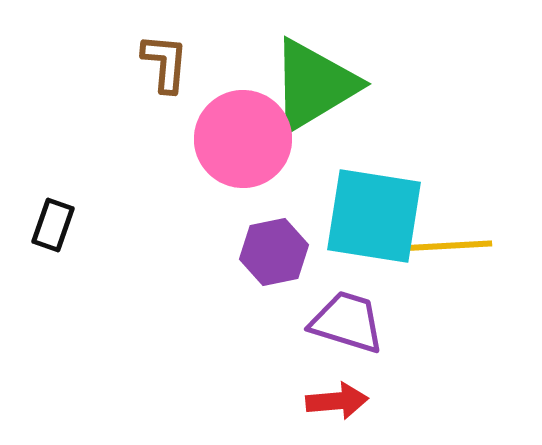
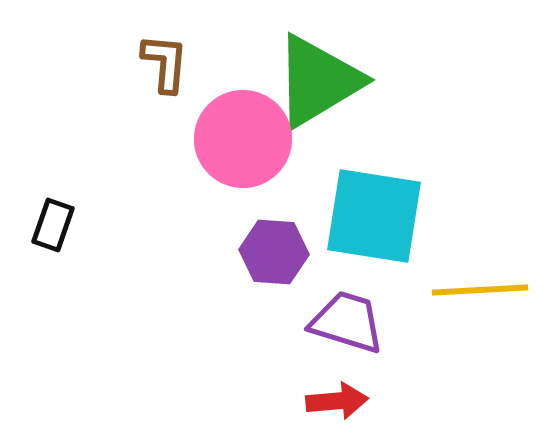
green triangle: moved 4 px right, 4 px up
yellow line: moved 36 px right, 44 px down
purple hexagon: rotated 16 degrees clockwise
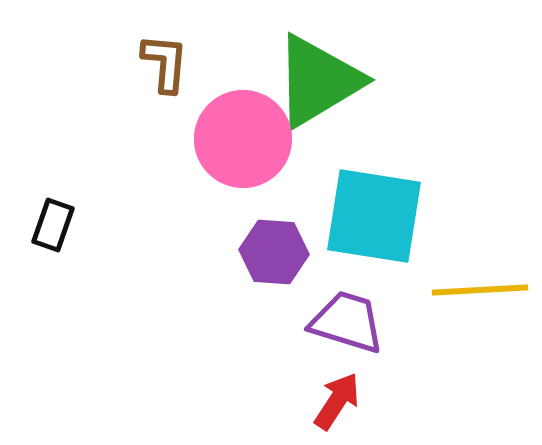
red arrow: rotated 52 degrees counterclockwise
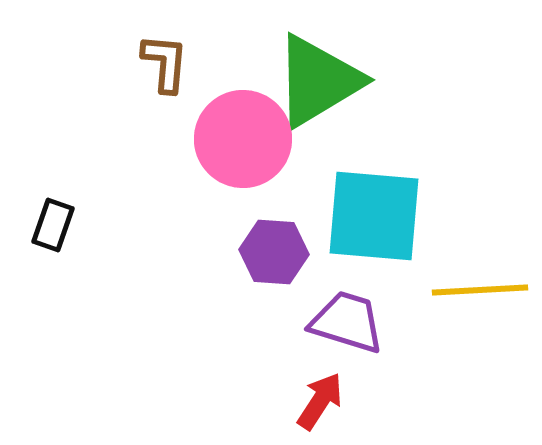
cyan square: rotated 4 degrees counterclockwise
red arrow: moved 17 px left
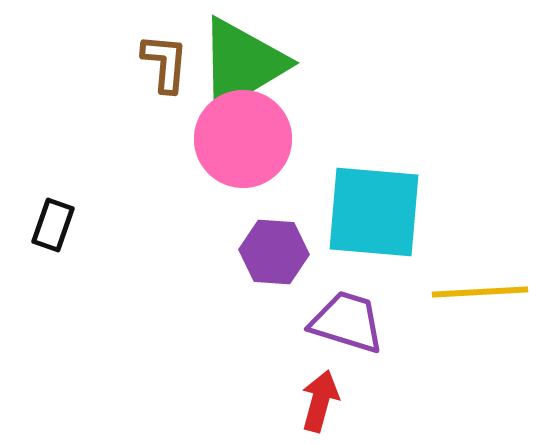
green triangle: moved 76 px left, 17 px up
cyan square: moved 4 px up
yellow line: moved 2 px down
red arrow: rotated 18 degrees counterclockwise
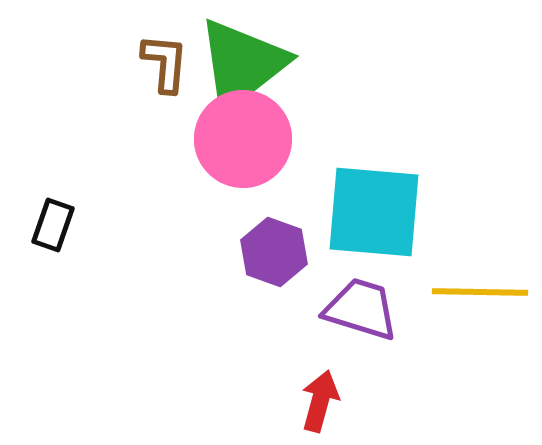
green triangle: rotated 7 degrees counterclockwise
purple hexagon: rotated 16 degrees clockwise
yellow line: rotated 4 degrees clockwise
purple trapezoid: moved 14 px right, 13 px up
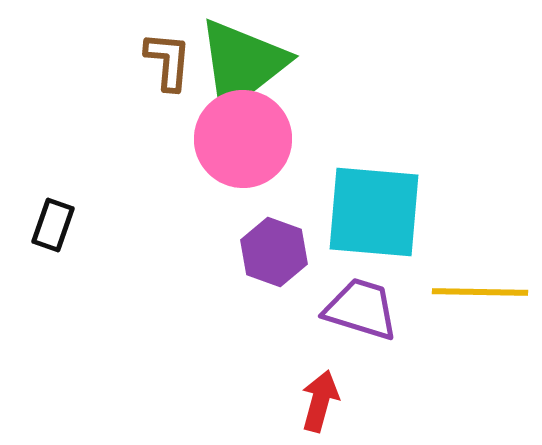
brown L-shape: moved 3 px right, 2 px up
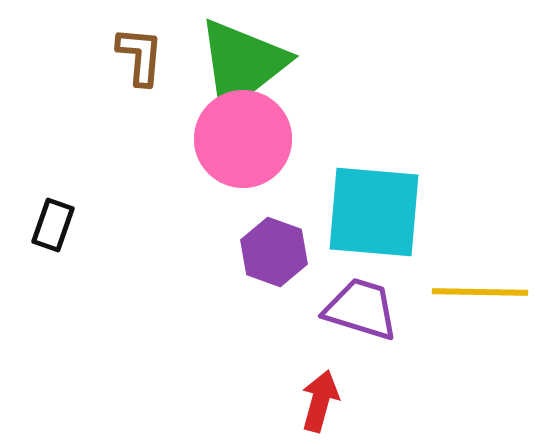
brown L-shape: moved 28 px left, 5 px up
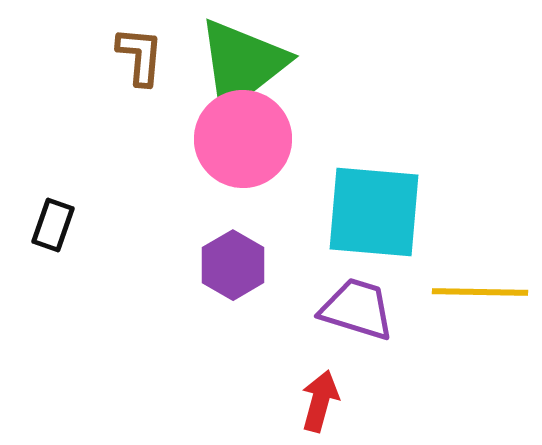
purple hexagon: moved 41 px left, 13 px down; rotated 10 degrees clockwise
purple trapezoid: moved 4 px left
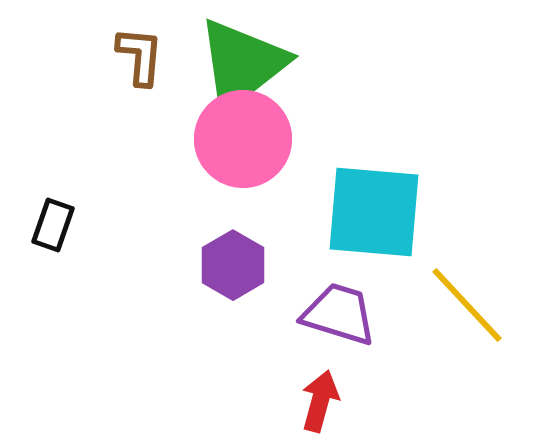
yellow line: moved 13 px left, 13 px down; rotated 46 degrees clockwise
purple trapezoid: moved 18 px left, 5 px down
